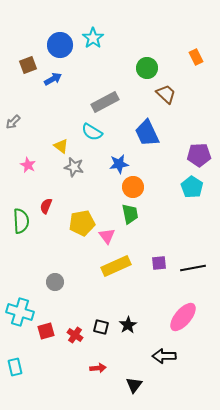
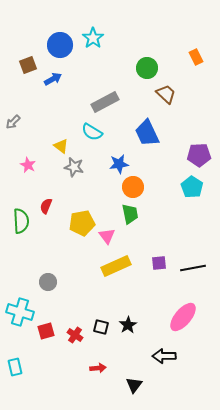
gray circle: moved 7 px left
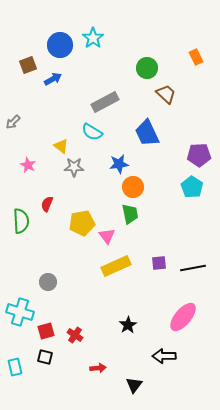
gray star: rotated 12 degrees counterclockwise
red semicircle: moved 1 px right, 2 px up
black square: moved 56 px left, 30 px down
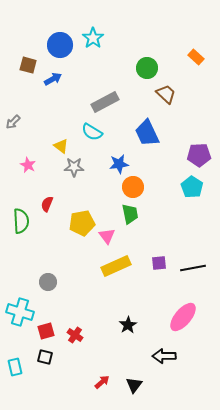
orange rectangle: rotated 21 degrees counterclockwise
brown square: rotated 36 degrees clockwise
red arrow: moved 4 px right, 14 px down; rotated 35 degrees counterclockwise
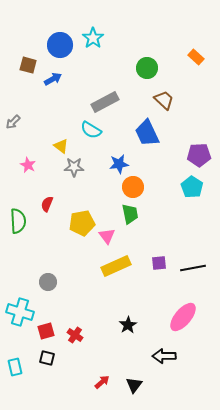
brown trapezoid: moved 2 px left, 6 px down
cyan semicircle: moved 1 px left, 2 px up
green semicircle: moved 3 px left
black square: moved 2 px right, 1 px down
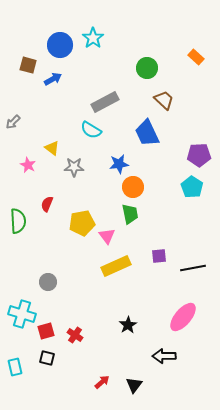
yellow triangle: moved 9 px left, 2 px down
purple square: moved 7 px up
cyan cross: moved 2 px right, 2 px down
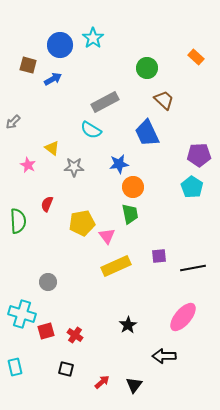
black square: moved 19 px right, 11 px down
